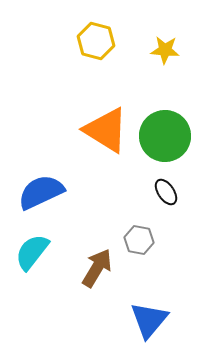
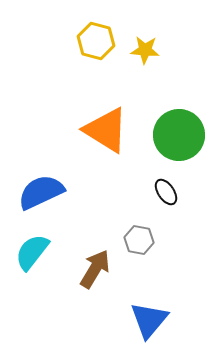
yellow star: moved 20 px left
green circle: moved 14 px right, 1 px up
brown arrow: moved 2 px left, 1 px down
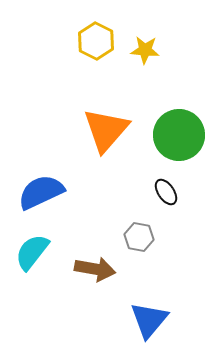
yellow hexagon: rotated 12 degrees clockwise
orange triangle: rotated 39 degrees clockwise
gray hexagon: moved 3 px up
brown arrow: rotated 69 degrees clockwise
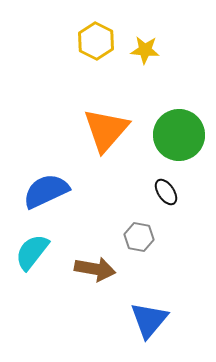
blue semicircle: moved 5 px right, 1 px up
